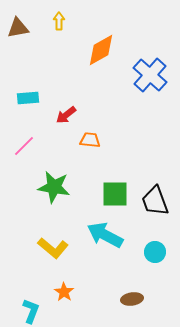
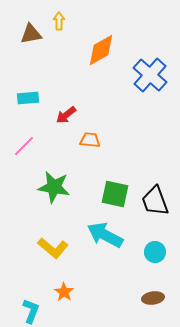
brown triangle: moved 13 px right, 6 px down
green square: rotated 12 degrees clockwise
brown ellipse: moved 21 px right, 1 px up
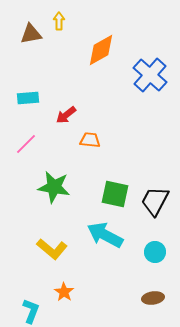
pink line: moved 2 px right, 2 px up
black trapezoid: rotated 48 degrees clockwise
yellow L-shape: moved 1 px left, 1 px down
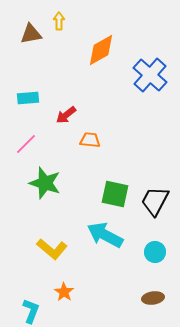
green star: moved 9 px left, 4 px up; rotated 8 degrees clockwise
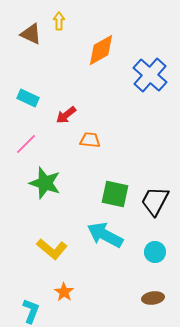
brown triangle: rotated 35 degrees clockwise
cyan rectangle: rotated 30 degrees clockwise
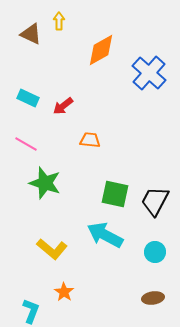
blue cross: moved 1 px left, 2 px up
red arrow: moved 3 px left, 9 px up
pink line: rotated 75 degrees clockwise
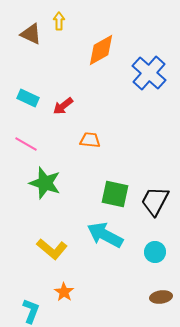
brown ellipse: moved 8 px right, 1 px up
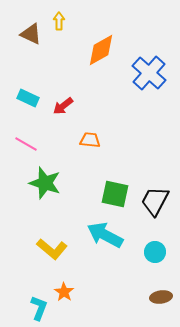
cyan L-shape: moved 8 px right, 3 px up
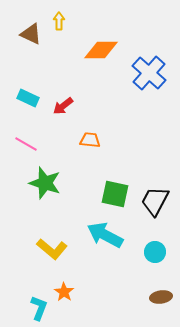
orange diamond: rotated 28 degrees clockwise
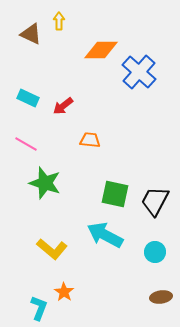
blue cross: moved 10 px left, 1 px up
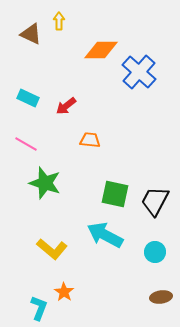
red arrow: moved 3 px right
